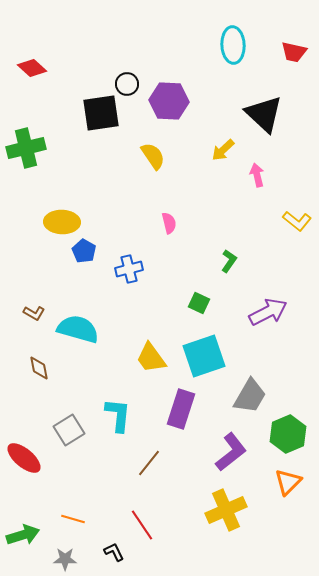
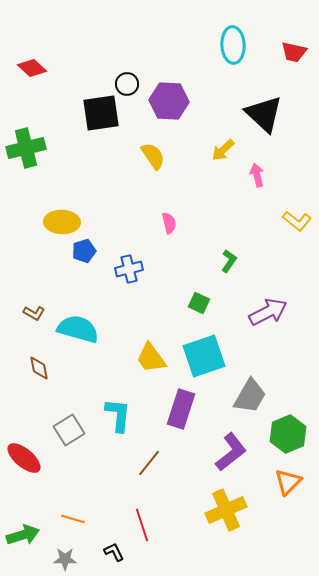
blue pentagon: rotated 25 degrees clockwise
red line: rotated 16 degrees clockwise
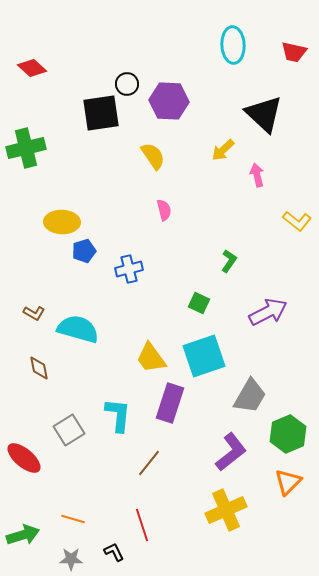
pink semicircle: moved 5 px left, 13 px up
purple rectangle: moved 11 px left, 6 px up
gray star: moved 6 px right
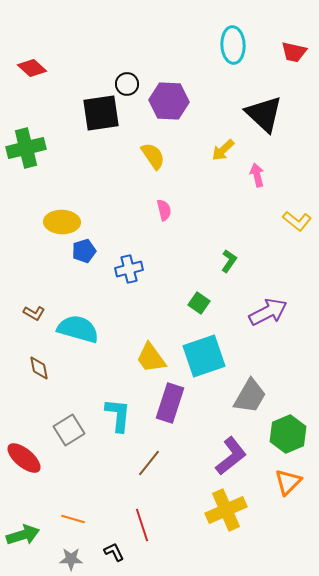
green square: rotated 10 degrees clockwise
purple L-shape: moved 4 px down
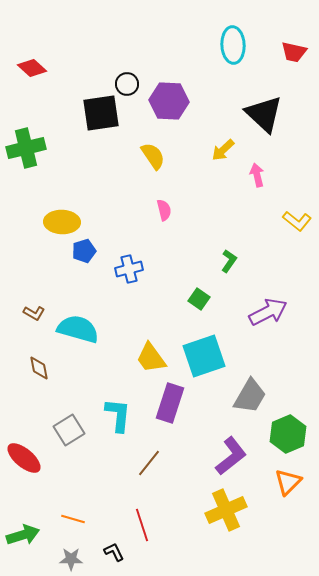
green square: moved 4 px up
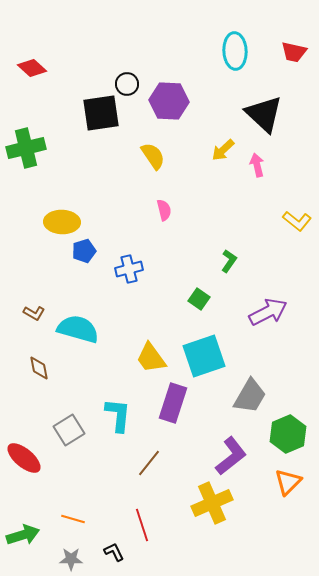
cyan ellipse: moved 2 px right, 6 px down
pink arrow: moved 10 px up
purple rectangle: moved 3 px right
yellow cross: moved 14 px left, 7 px up
